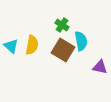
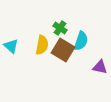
green cross: moved 2 px left, 3 px down
cyan semicircle: rotated 30 degrees clockwise
yellow semicircle: moved 10 px right
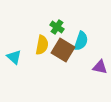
green cross: moved 3 px left, 1 px up
cyan triangle: moved 3 px right, 11 px down
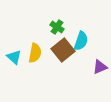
yellow semicircle: moved 7 px left, 8 px down
brown square: rotated 20 degrees clockwise
purple triangle: rotated 35 degrees counterclockwise
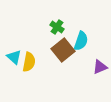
yellow semicircle: moved 6 px left, 9 px down
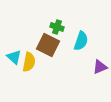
green cross: rotated 16 degrees counterclockwise
brown square: moved 15 px left, 5 px up; rotated 25 degrees counterclockwise
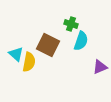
green cross: moved 14 px right, 3 px up
cyan triangle: moved 2 px right, 3 px up
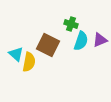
purple triangle: moved 27 px up
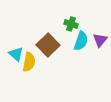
purple triangle: rotated 28 degrees counterclockwise
brown square: rotated 20 degrees clockwise
